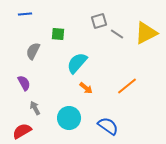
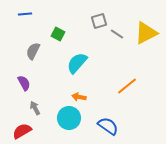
green square: rotated 24 degrees clockwise
orange arrow: moved 7 px left, 9 px down; rotated 152 degrees clockwise
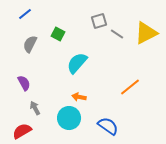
blue line: rotated 32 degrees counterclockwise
gray semicircle: moved 3 px left, 7 px up
orange line: moved 3 px right, 1 px down
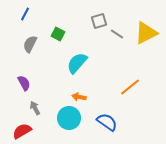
blue line: rotated 24 degrees counterclockwise
blue semicircle: moved 1 px left, 4 px up
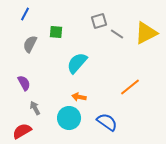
green square: moved 2 px left, 2 px up; rotated 24 degrees counterclockwise
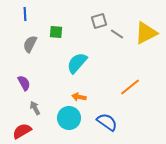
blue line: rotated 32 degrees counterclockwise
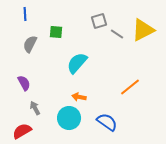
yellow triangle: moved 3 px left, 3 px up
